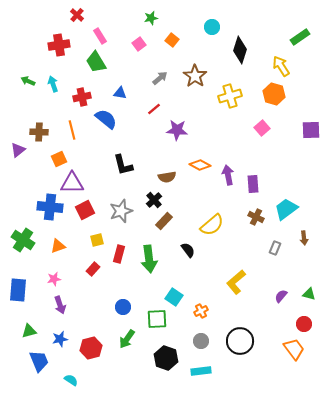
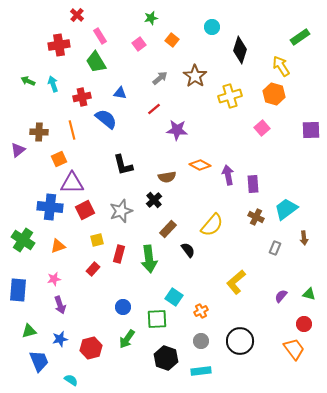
brown rectangle at (164, 221): moved 4 px right, 8 px down
yellow semicircle at (212, 225): rotated 10 degrees counterclockwise
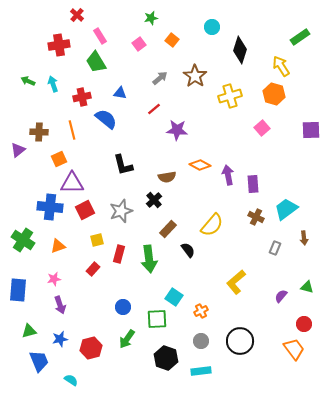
green triangle at (309, 294): moved 2 px left, 7 px up
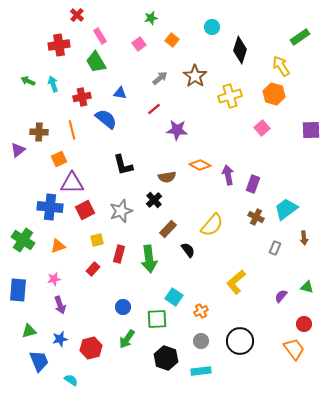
purple rectangle at (253, 184): rotated 24 degrees clockwise
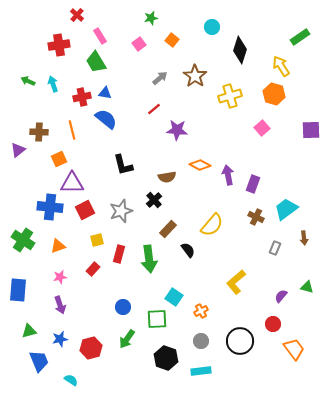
blue triangle at (120, 93): moved 15 px left
pink star at (54, 279): moved 6 px right, 2 px up
red circle at (304, 324): moved 31 px left
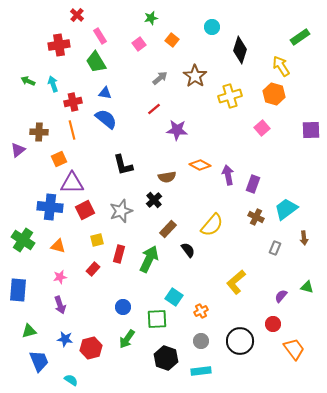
red cross at (82, 97): moved 9 px left, 5 px down
orange triangle at (58, 246): rotated 35 degrees clockwise
green arrow at (149, 259): rotated 148 degrees counterclockwise
blue star at (60, 339): moved 5 px right; rotated 21 degrees clockwise
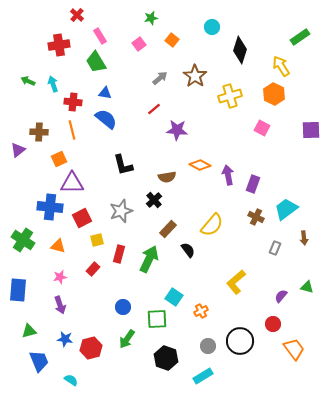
orange hexagon at (274, 94): rotated 10 degrees clockwise
red cross at (73, 102): rotated 18 degrees clockwise
pink square at (262, 128): rotated 21 degrees counterclockwise
red square at (85, 210): moved 3 px left, 8 px down
gray circle at (201, 341): moved 7 px right, 5 px down
cyan rectangle at (201, 371): moved 2 px right, 5 px down; rotated 24 degrees counterclockwise
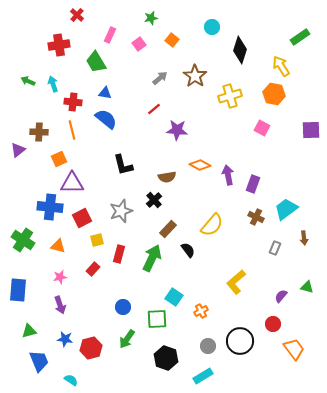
pink rectangle at (100, 36): moved 10 px right, 1 px up; rotated 56 degrees clockwise
orange hexagon at (274, 94): rotated 15 degrees counterclockwise
green arrow at (149, 259): moved 3 px right, 1 px up
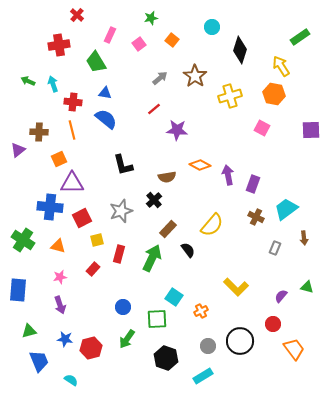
yellow L-shape at (236, 282): moved 5 px down; rotated 95 degrees counterclockwise
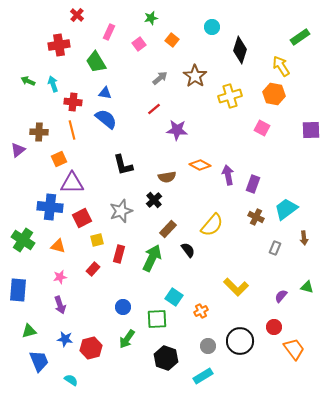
pink rectangle at (110, 35): moved 1 px left, 3 px up
red circle at (273, 324): moved 1 px right, 3 px down
